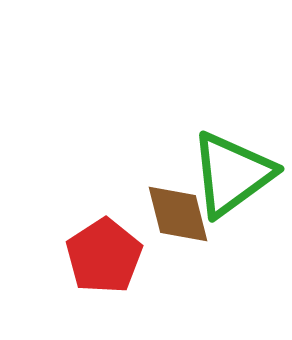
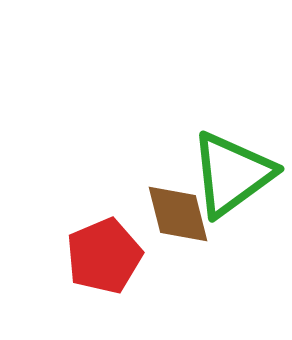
red pentagon: rotated 10 degrees clockwise
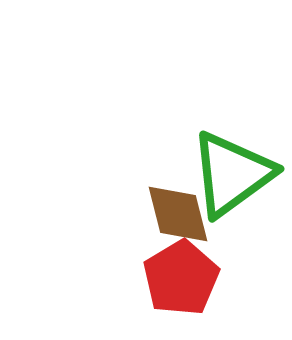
red pentagon: moved 77 px right, 22 px down; rotated 8 degrees counterclockwise
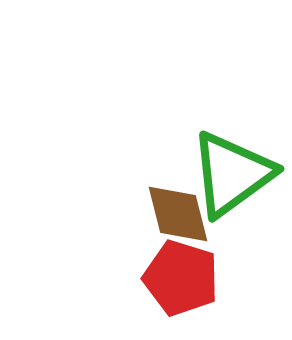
red pentagon: rotated 24 degrees counterclockwise
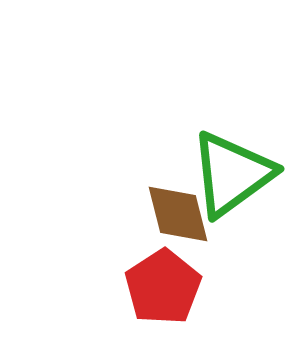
red pentagon: moved 18 px left, 9 px down; rotated 22 degrees clockwise
